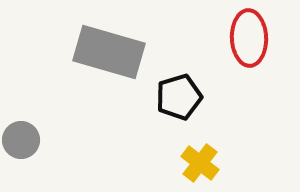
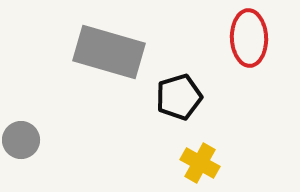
yellow cross: rotated 9 degrees counterclockwise
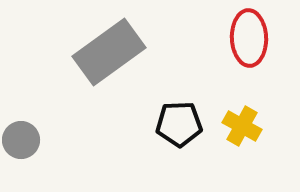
gray rectangle: rotated 52 degrees counterclockwise
black pentagon: moved 27 px down; rotated 15 degrees clockwise
yellow cross: moved 42 px right, 37 px up
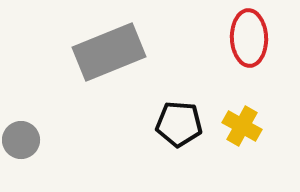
gray rectangle: rotated 14 degrees clockwise
black pentagon: rotated 6 degrees clockwise
